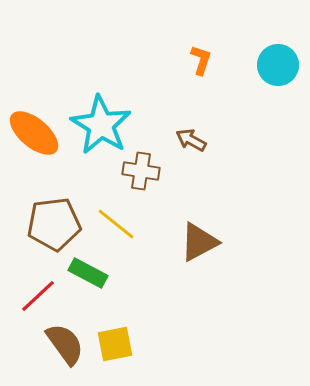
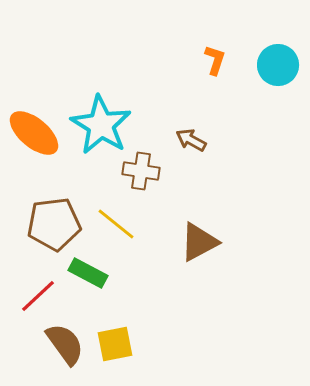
orange L-shape: moved 14 px right
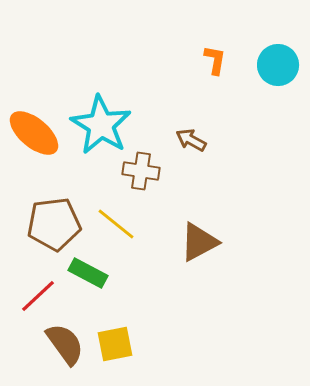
orange L-shape: rotated 8 degrees counterclockwise
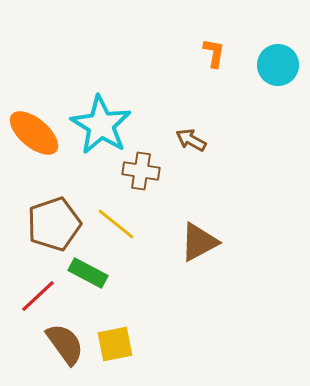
orange L-shape: moved 1 px left, 7 px up
brown pentagon: rotated 12 degrees counterclockwise
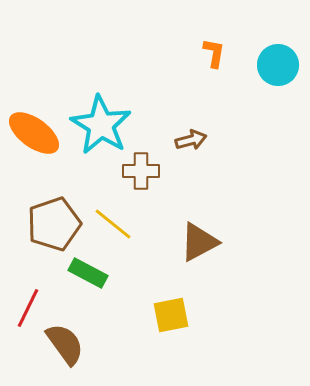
orange ellipse: rotated 4 degrees counterclockwise
brown arrow: rotated 136 degrees clockwise
brown cross: rotated 9 degrees counterclockwise
yellow line: moved 3 px left
red line: moved 10 px left, 12 px down; rotated 21 degrees counterclockwise
yellow square: moved 56 px right, 29 px up
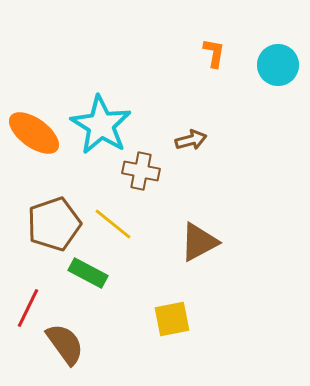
brown cross: rotated 12 degrees clockwise
yellow square: moved 1 px right, 4 px down
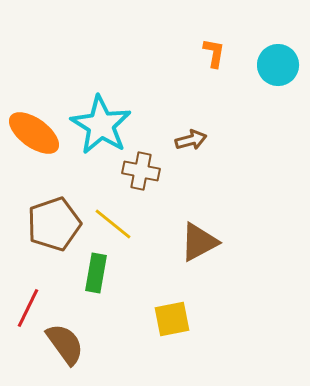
green rectangle: moved 8 px right; rotated 72 degrees clockwise
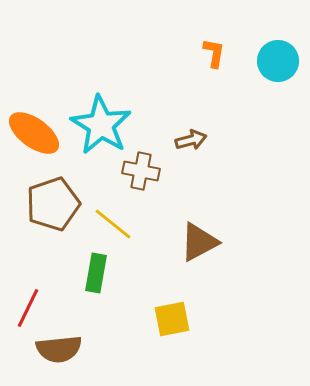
cyan circle: moved 4 px up
brown pentagon: moved 1 px left, 20 px up
brown semicircle: moved 6 px left, 5 px down; rotated 120 degrees clockwise
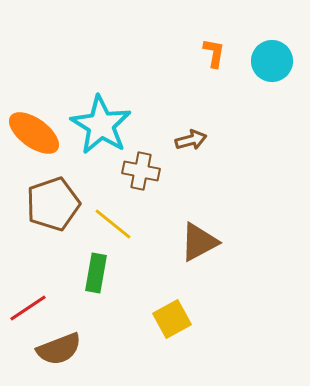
cyan circle: moved 6 px left
red line: rotated 30 degrees clockwise
yellow square: rotated 18 degrees counterclockwise
brown semicircle: rotated 15 degrees counterclockwise
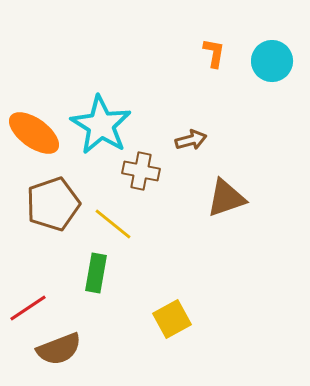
brown triangle: moved 27 px right, 44 px up; rotated 9 degrees clockwise
